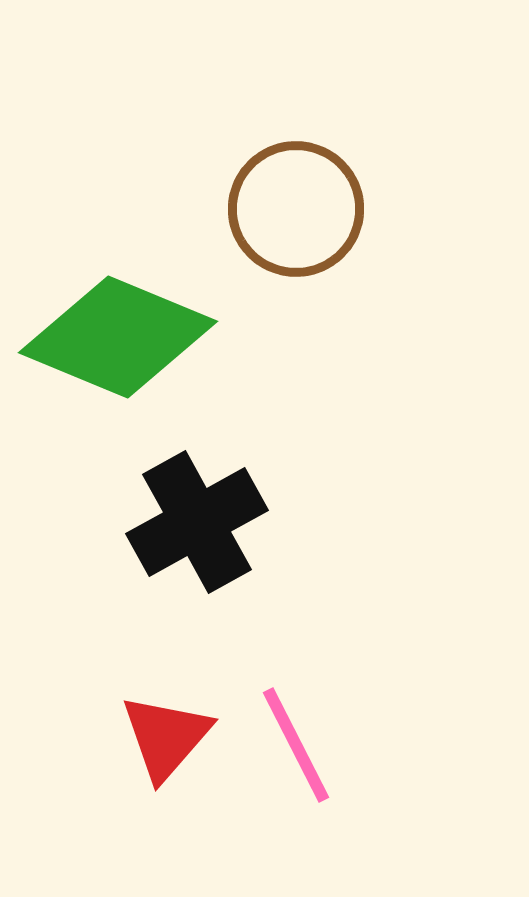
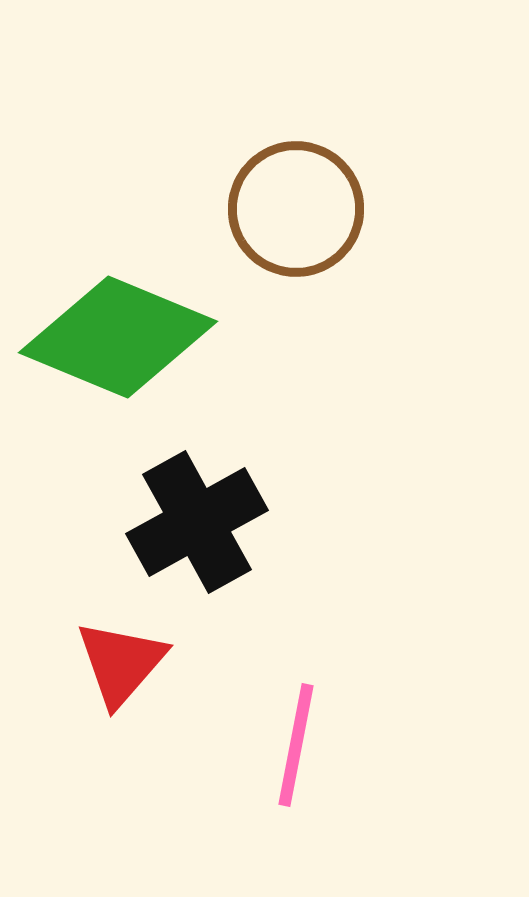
red triangle: moved 45 px left, 74 px up
pink line: rotated 38 degrees clockwise
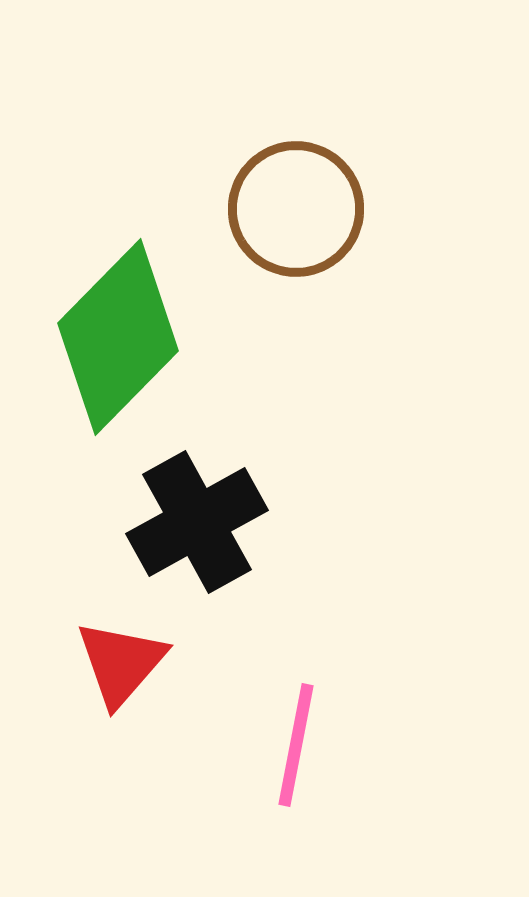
green diamond: rotated 68 degrees counterclockwise
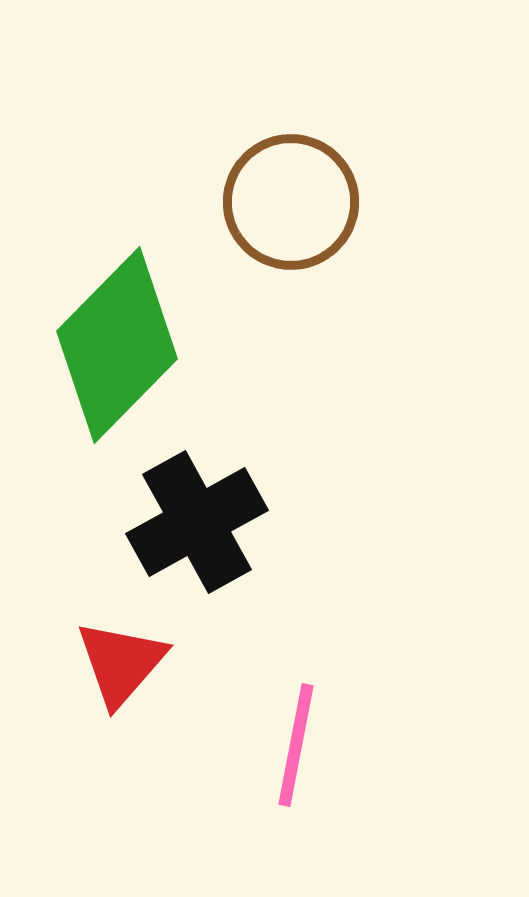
brown circle: moved 5 px left, 7 px up
green diamond: moved 1 px left, 8 px down
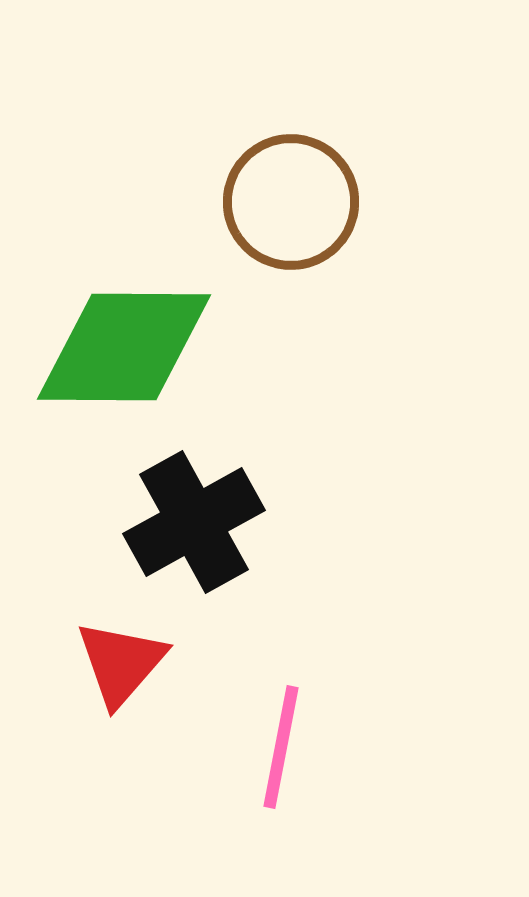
green diamond: moved 7 px right, 2 px down; rotated 46 degrees clockwise
black cross: moved 3 px left
pink line: moved 15 px left, 2 px down
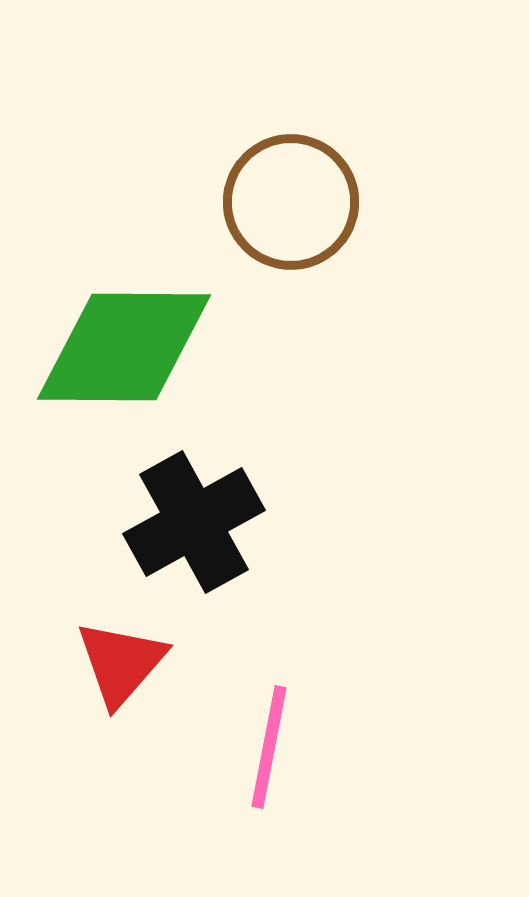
pink line: moved 12 px left
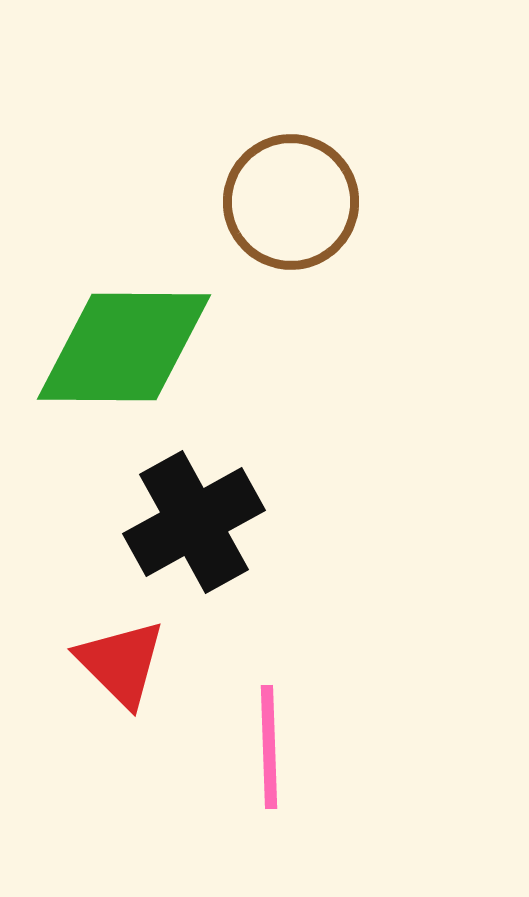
red triangle: rotated 26 degrees counterclockwise
pink line: rotated 13 degrees counterclockwise
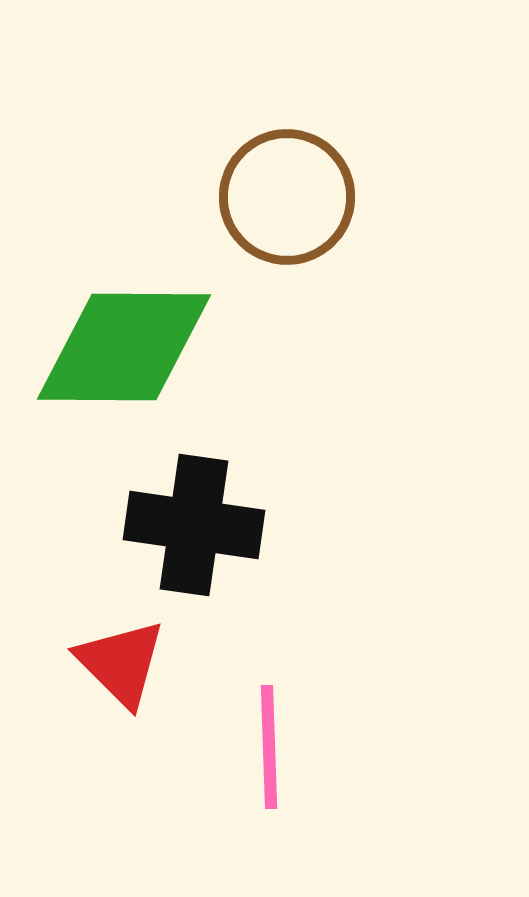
brown circle: moved 4 px left, 5 px up
black cross: moved 3 px down; rotated 37 degrees clockwise
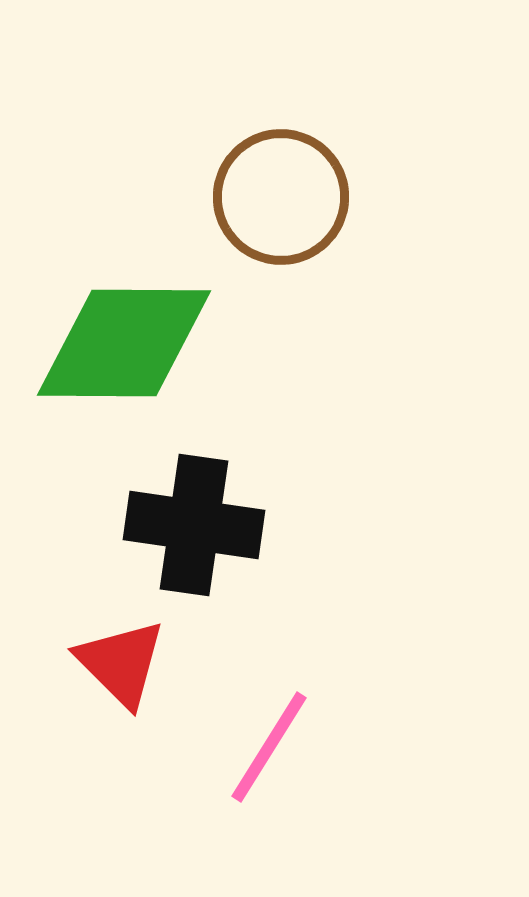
brown circle: moved 6 px left
green diamond: moved 4 px up
pink line: rotated 34 degrees clockwise
